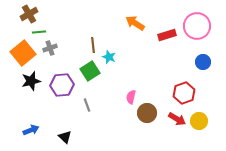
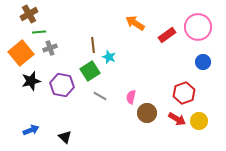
pink circle: moved 1 px right, 1 px down
red rectangle: rotated 18 degrees counterclockwise
orange square: moved 2 px left
purple hexagon: rotated 15 degrees clockwise
gray line: moved 13 px right, 9 px up; rotated 40 degrees counterclockwise
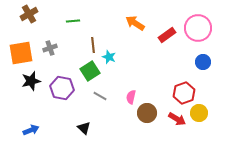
pink circle: moved 1 px down
green line: moved 34 px right, 11 px up
orange square: rotated 30 degrees clockwise
purple hexagon: moved 3 px down
yellow circle: moved 8 px up
black triangle: moved 19 px right, 9 px up
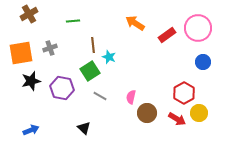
red hexagon: rotated 10 degrees counterclockwise
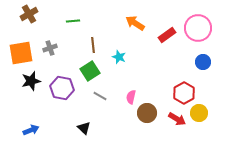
cyan star: moved 10 px right
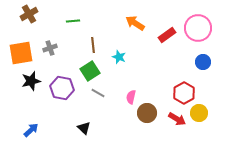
gray line: moved 2 px left, 3 px up
blue arrow: rotated 21 degrees counterclockwise
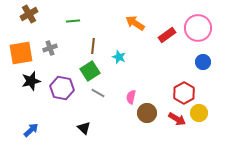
brown line: moved 1 px down; rotated 14 degrees clockwise
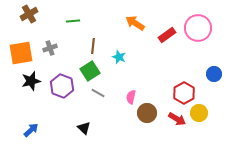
blue circle: moved 11 px right, 12 px down
purple hexagon: moved 2 px up; rotated 10 degrees clockwise
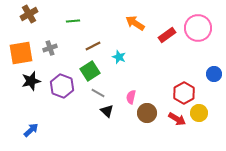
brown line: rotated 56 degrees clockwise
black triangle: moved 23 px right, 17 px up
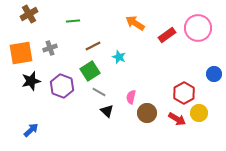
gray line: moved 1 px right, 1 px up
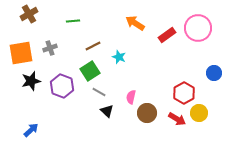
blue circle: moved 1 px up
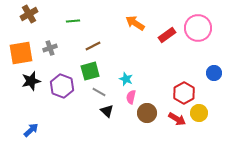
cyan star: moved 7 px right, 22 px down
green square: rotated 18 degrees clockwise
